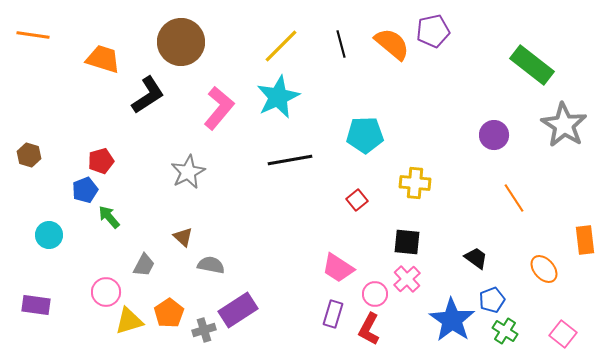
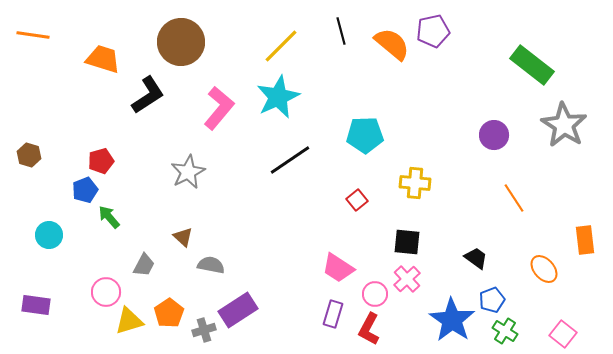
black line at (341, 44): moved 13 px up
black line at (290, 160): rotated 24 degrees counterclockwise
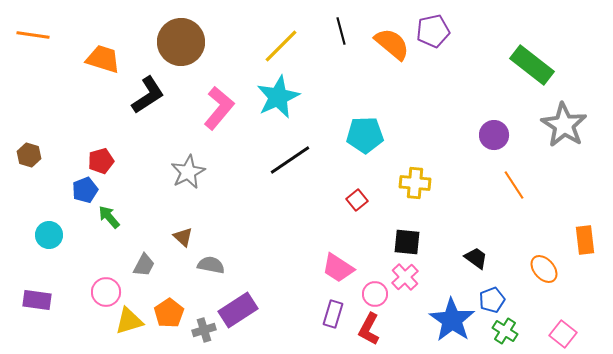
orange line at (514, 198): moved 13 px up
pink cross at (407, 279): moved 2 px left, 2 px up
purple rectangle at (36, 305): moved 1 px right, 5 px up
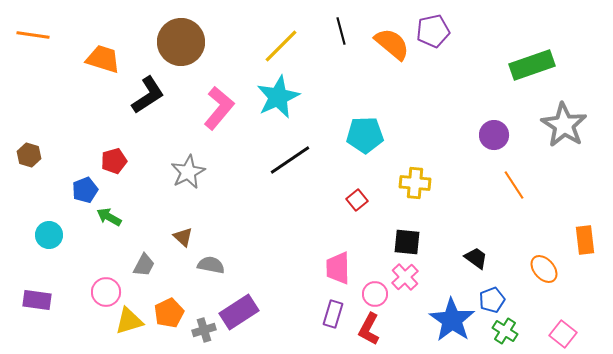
green rectangle at (532, 65): rotated 57 degrees counterclockwise
red pentagon at (101, 161): moved 13 px right
green arrow at (109, 217): rotated 20 degrees counterclockwise
pink trapezoid at (338, 268): rotated 56 degrees clockwise
purple rectangle at (238, 310): moved 1 px right, 2 px down
orange pentagon at (169, 313): rotated 8 degrees clockwise
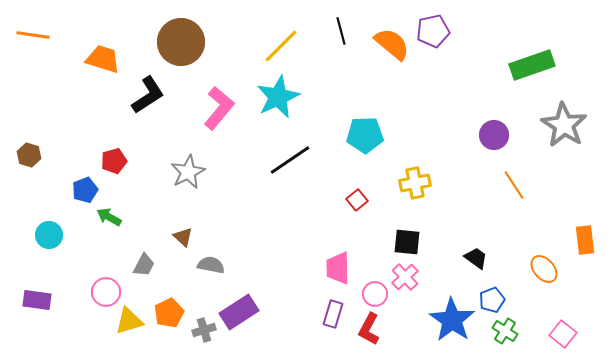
yellow cross at (415, 183): rotated 16 degrees counterclockwise
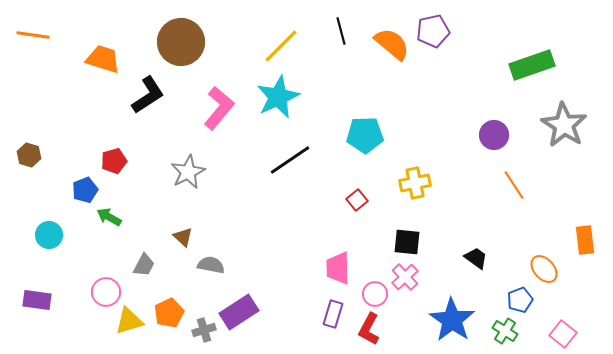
blue pentagon at (492, 300): moved 28 px right
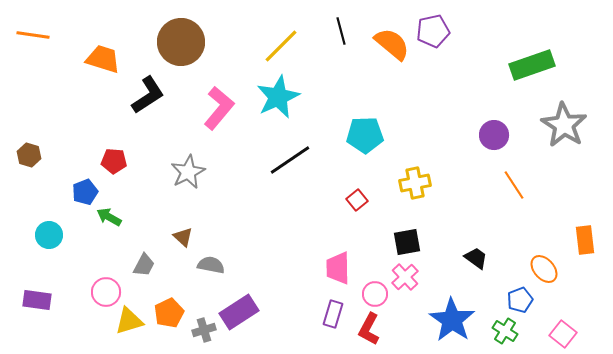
red pentagon at (114, 161): rotated 20 degrees clockwise
blue pentagon at (85, 190): moved 2 px down
black square at (407, 242): rotated 16 degrees counterclockwise
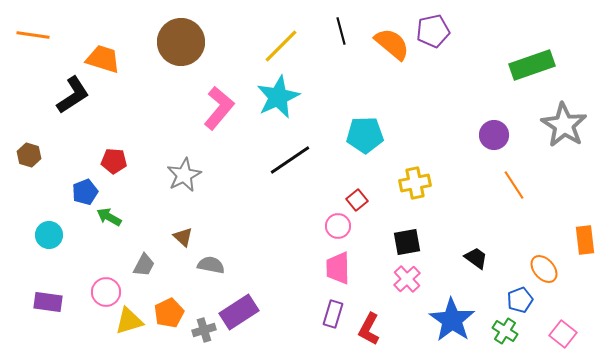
black L-shape at (148, 95): moved 75 px left
gray star at (188, 172): moved 4 px left, 3 px down
pink cross at (405, 277): moved 2 px right, 2 px down
pink circle at (375, 294): moved 37 px left, 68 px up
purple rectangle at (37, 300): moved 11 px right, 2 px down
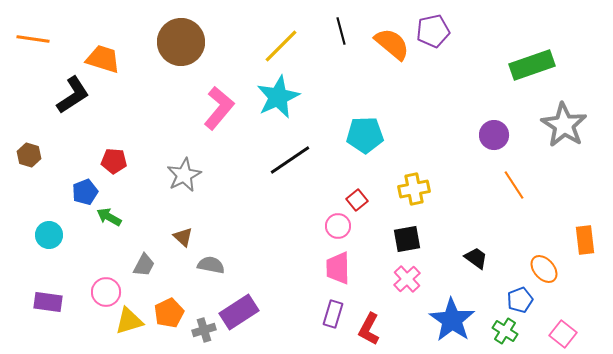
orange line at (33, 35): moved 4 px down
yellow cross at (415, 183): moved 1 px left, 6 px down
black square at (407, 242): moved 3 px up
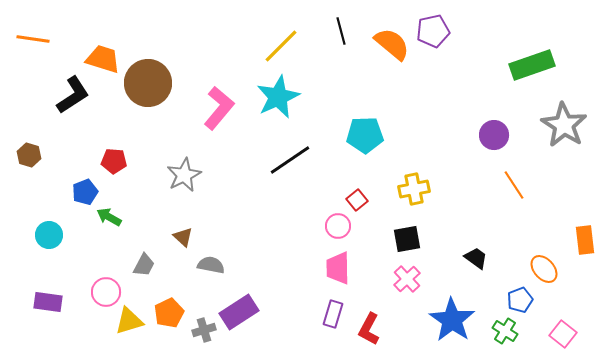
brown circle at (181, 42): moved 33 px left, 41 px down
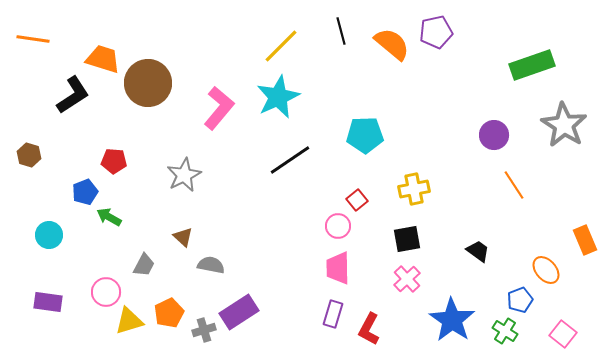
purple pentagon at (433, 31): moved 3 px right, 1 px down
orange rectangle at (585, 240): rotated 16 degrees counterclockwise
black trapezoid at (476, 258): moved 2 px right, 7 px up
orange ellipse at (544, 269): moved 2 px right, 1 px down
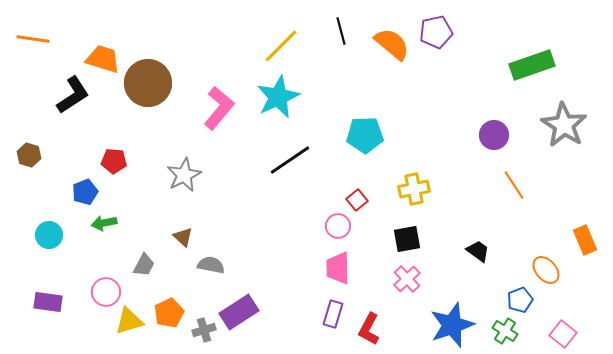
green arrow at (109, 217): moved 5 px left, 6 px down; rotated 40 degrees counterclockwise
blue star at (452, 320): moved 5 px down; rotated 18 degrees clockwise
